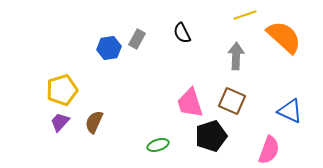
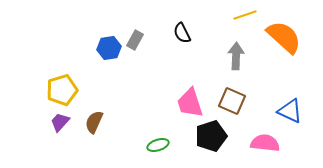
gray rectangle: moved 2 px left, 1 px down
pink semicircle: moved 4 px left, 7 px up; rotated 104 degrees counterclockwise
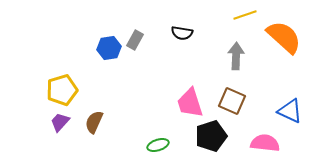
black semicircle: rotated 55 degrees counterclockwise
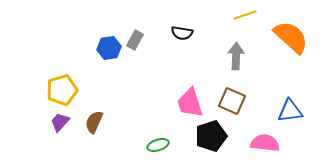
orange semicircle: moved 7 px right
blue triangle: rotated 32 degrees counterclockwise
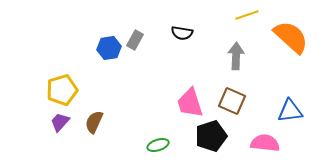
yellow line: moved 2 px right
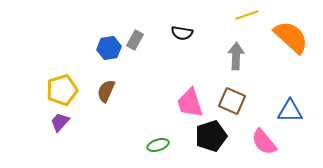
blue triangle: rotated 8 degrees clockwise
brown semicircle: moved 12 px right, 31 px up
pink semicircle: moved 1 px left, 1 px up; rotated 136 degrees counterclockwise
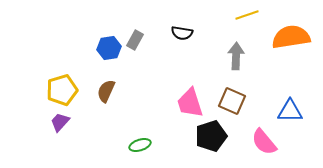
orange semicircle: rotated 51 degrees counterclockwise
green ellipse: moved 18 px left
